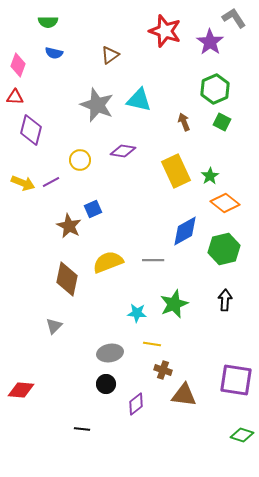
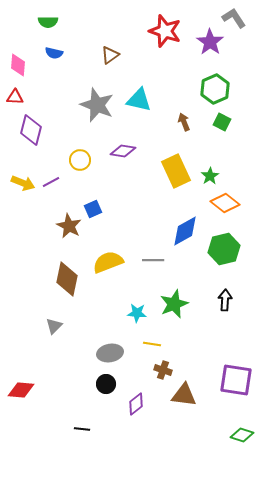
pink diamond at (18, 65): rotated 15 degrees counterclockwise
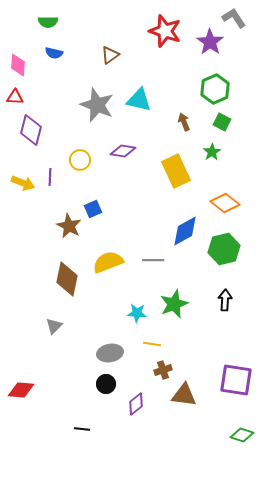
green star at (210, 176): moved 2 px right, 24 px up
purple line at (51, 182): moved 1 px left, 5 px up; rotated 60 degrees counterclockwise
brown cross at (163, 370): rotated 36 degrees counterclockwise
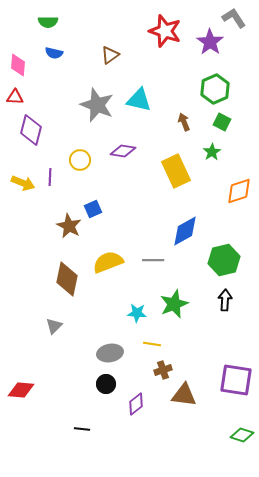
orange diamond at (225, 203): moved 14 px right, 12 px up; rotated 56 degrees counterclockwise
green hexagon at (224, 249): moved 11 px down
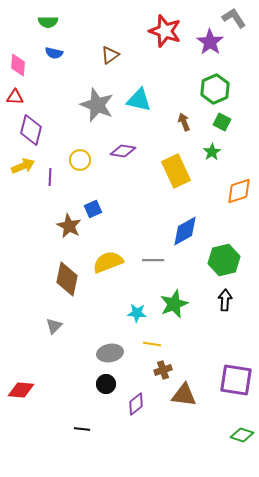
yellow arrow at (23, 183): moved 17 px up; rotated 45 degrees counterclockwise
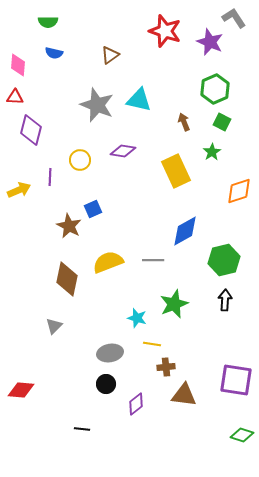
purple star at (210, 42): rotated 12 degrees counterclockwise
yellow arrow at (23, 166): moved 4 px left, 24 px down
cyan star at (137, 313): moved 5 px down; rotated 12 degrees clockwise
brown cross at (163, 370): moved 3 px right, 3 px up; rotated 12 degrees clockwise
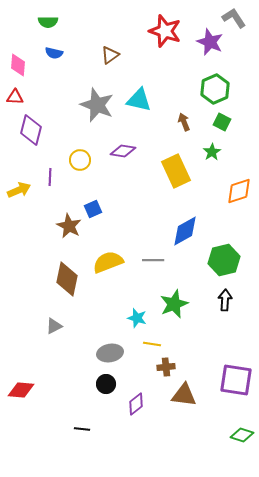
gray triangle at (54, 326): rotated 18 degrees clockwise
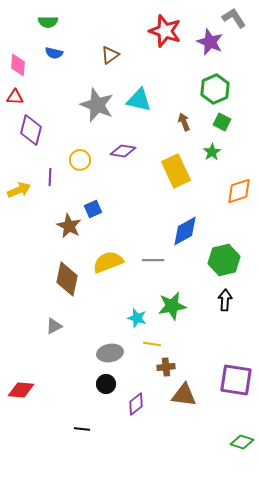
green star at (174, 304): moved 2 px left, 2 px down; rotated 12 degrees clockwise
green diamond at (242, 435): moved 7 px down
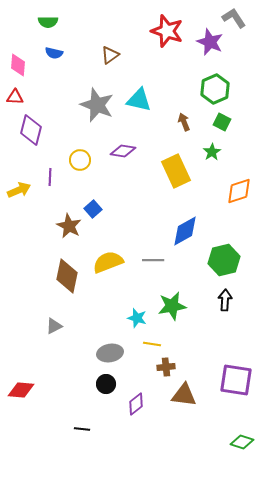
red star at (165, 31): moved 2 px right
blue square at (93, 209): rotated 18 degrees counterclockwise
brown diamond at (67, 279): moved 3 px up
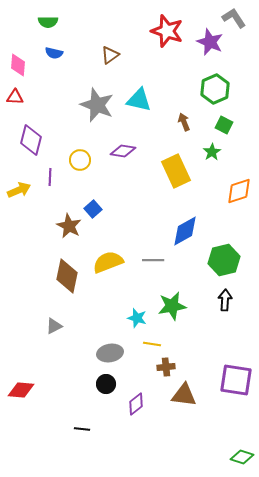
green square at (222, 122): moved 2 px right, 3 px down
purple diamond at (31, 130): moved 10 px down
green diamond at (242, 442): moved 15 px down
